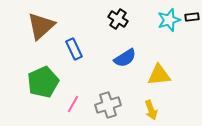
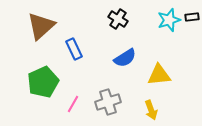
gray cross: moved 3 px up
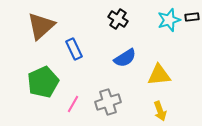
yellow arrow: moved 9 px right, 1 px down
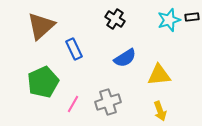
black cross: moved 3 px left
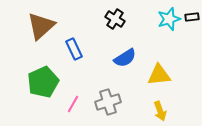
cyan star: moved 1 px up
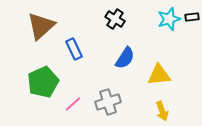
blue semicircle: rotated 25 degrees counterclockwise
pink line: rotated 18 degrees clockwise
yellow arrow: moved 2 px right
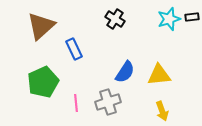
blue semicircle: moved 14 px down
pink line: moved 3 px right, 1 px up; rotated 54 degrees counterclockwise
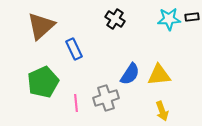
cyan star: rotated 15 degrees clockwise
blue semicircle: moved 5 px right, 2 px down
gray cross: moved 2 px left, 4 px up
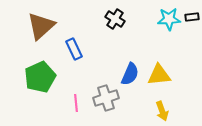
blue semicircle: rotated 10 degrees counterclockwise
green pentagon: moved 3 px left, 5 px up
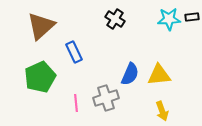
blue rectangle: moved 3 px down
